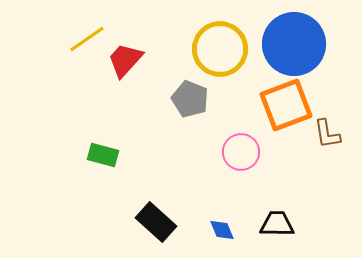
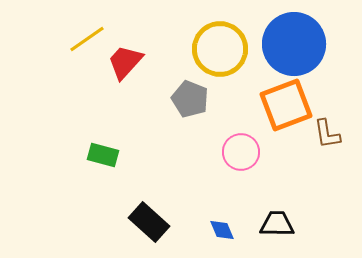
red trapezoid: moved 2 px down
black rectangle: moved 7 px left
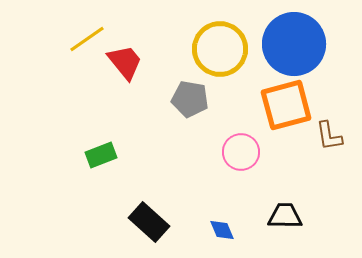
red trapezoid: rotated 99 degrees clockwise
gray pentagon: rotated 12 degrees counterclockwise
orange square: rotated 6 degrees clockwise
brown L-shape: moved 2 px right, 2 px down
green rectangle: moved 2 px left; rotated 36 degrees counterclockwise
black trapezoid: moved 8 px right, 8 px up
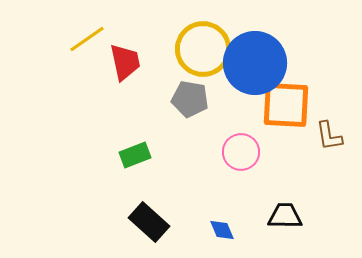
blue circle: moved 39 px left, 19 px down
yellow circle: moved 17 px left
red trapezoid: rotated 27 degrees clockwise
orange square: rotated 18 degrees clockwise
green rectangle: moved 34 px right
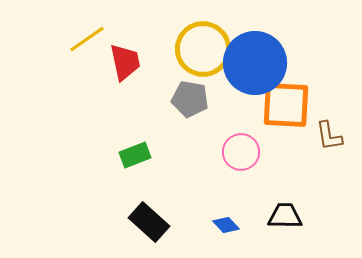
blue diamond: moved 4 px right, 5 px up; rotated 20 degrees counterclockwise
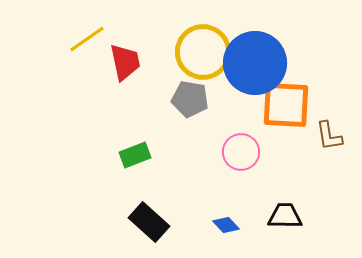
yellow circle: moved 3 px down
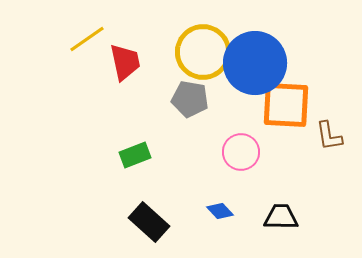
black trapezoid: moved 4 px left, 1 px down
blue diamond: moved 6 px left, 14 px up
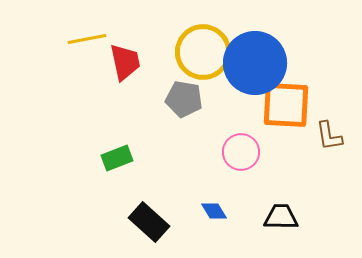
yellow line: rotated 24 degrees clockwise
gray pentagon: moved 6 px left
green rectangle: moved 18 px left, 3 px down
blue diamond: moved 6 px left; rotated 12 degrees clockwise
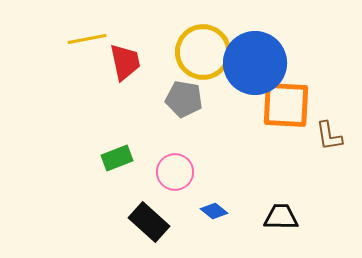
pink circle: moved 66 px left, 20 px down
blue diamond: rotated 20 degrees counterclockwise
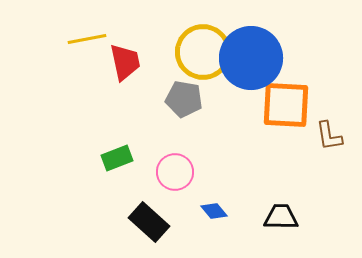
blue circle: moved 4 px left, 5 px up
blue diamond: rotated 12 degrees clockwise
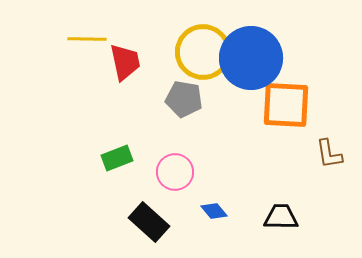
yellow line: rotated 12 degrees clockwise
brown L-shape: moved 18 px down
